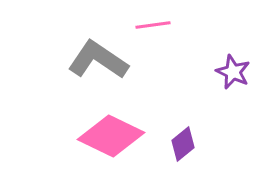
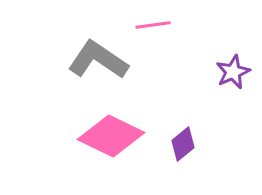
purple star: rotated 24 degrees clockwise
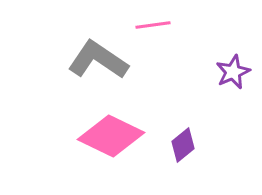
purple diamond: moved 1 px down
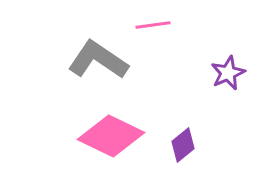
purple star: moved 5 px left, 1 px down
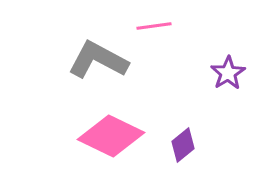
pink line: moved 1 px right, 1 px down
gray L-shape: rotated 6 degrees counterclockwise
purple star: rotated 8 degrees counterclockwise
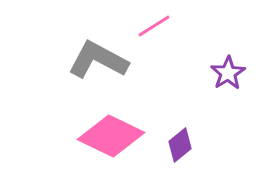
pink line: rotated 24 degrees counterclockwise
purple diamond: moved 3 px left
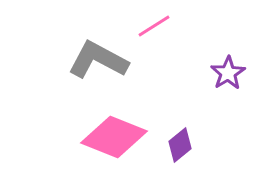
pink diamond: moved 3 px right, 1 px down; rotated 4 degrees counterclockwise
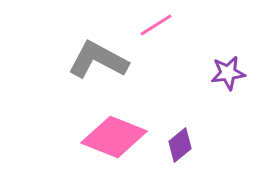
pink line: moved 2 px right, 1 px up
purple star: rotated 24 degrees clockwise
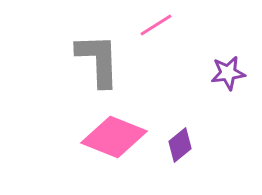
gray L-shape: rotated 60 degrees clockwise
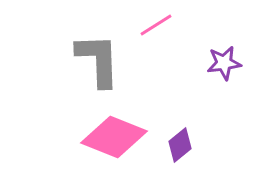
purple star: moved 4 px left, 10 px up
